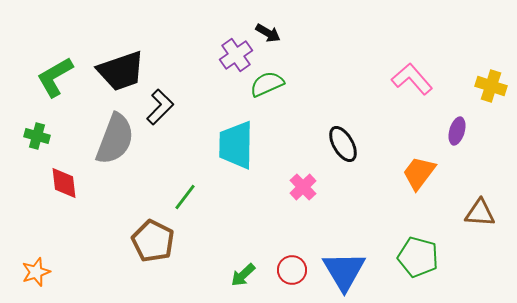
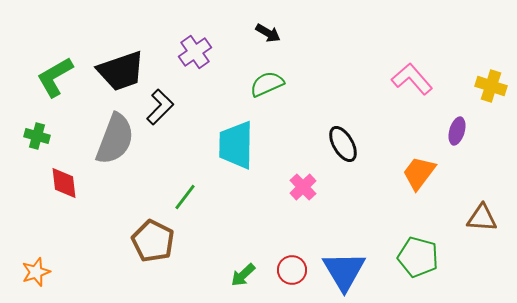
purple cross: moved 41 px left, 3 px up
brown triangle: moved 2 px right, 5 px down
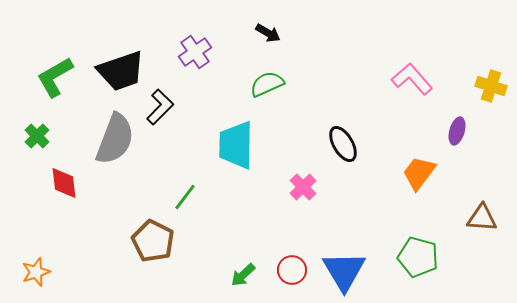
green cross: rotated 30 degrees clockwise
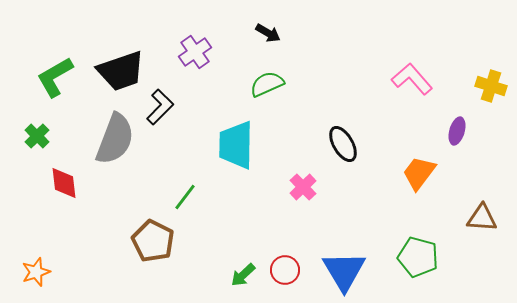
red circle: moved 7 px left
